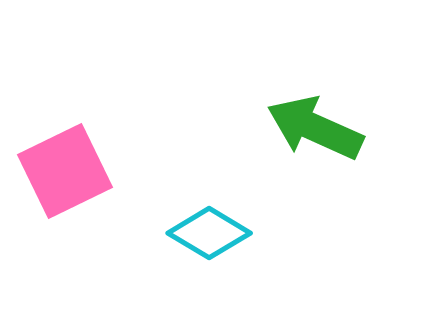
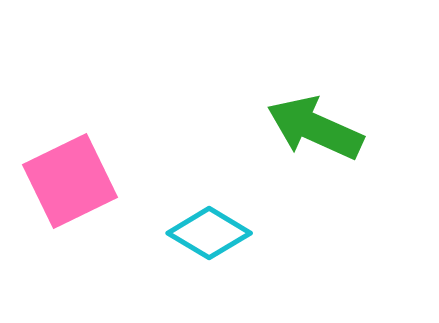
pink square: moved 5 px right, 10 px down
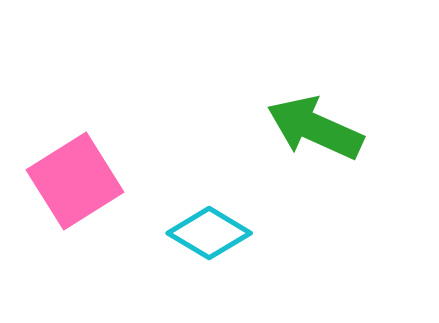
pink square: moved 5 px right; rotated 6 degrees counterclockwise
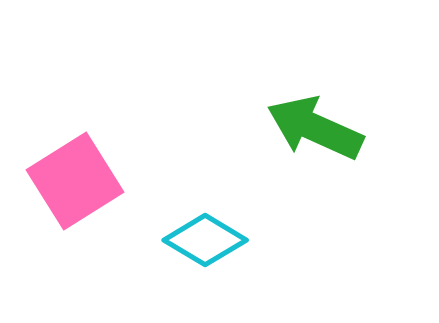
cyan diamond: moved 4 px left, 7 px down
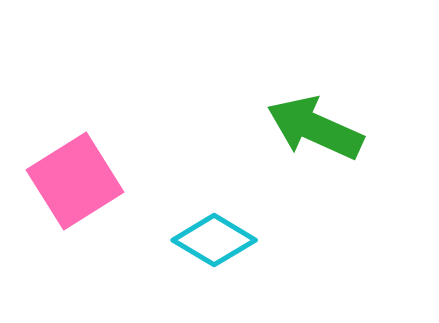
cyan diamond: moved 9 px right
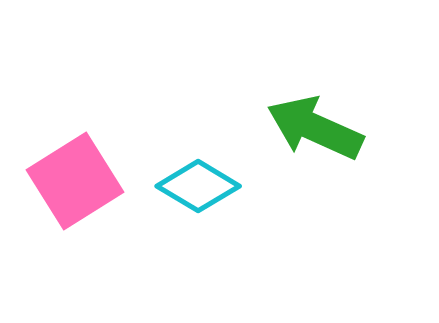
cyan diamond: moved 16 px left, 54 px up
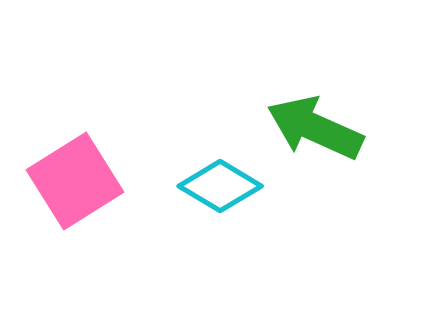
cyan diamond: moved 22 px right
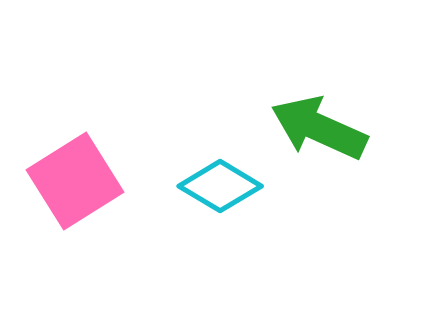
green arrow: moved 4 px right
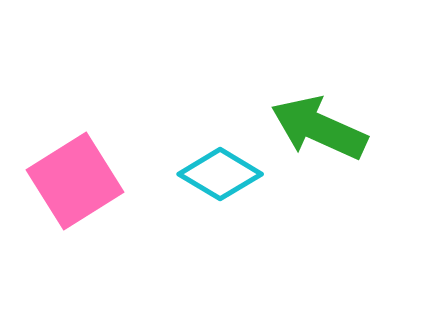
cyan diamond: moved 12 px up
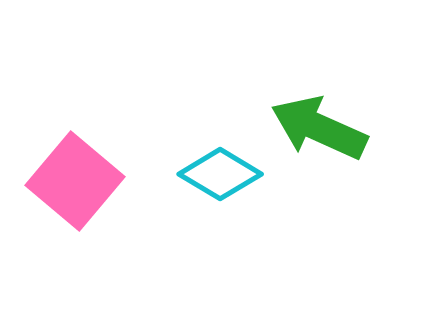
pink square: rotated 18 degrees counterclockwise
